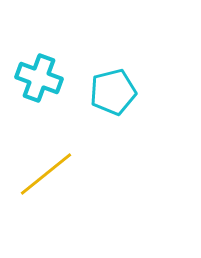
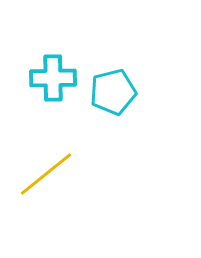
cyan cross: moved 14 px right; rotated 21 degrees counterclockwise
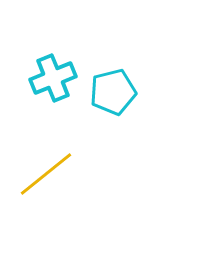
cyan cross: rotated 21 degrees counterclockwise
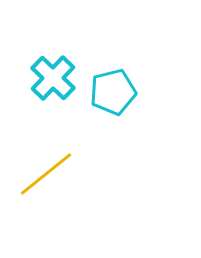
cyan cross: rotated 24 degrees counterclockwise
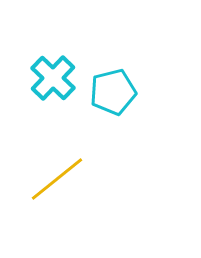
yellow line: moved 11 px right, 5 px down
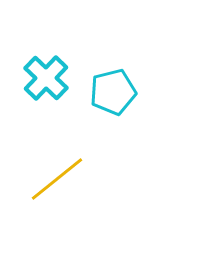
cyan cross: moved 7 px left
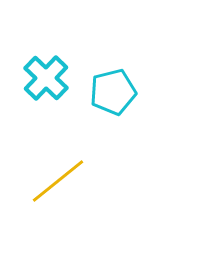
yellow line: moved 1 px right, 2 px down
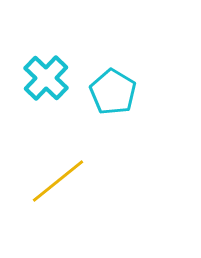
cyan pentagon: rotated 27 degrees counterclockwise
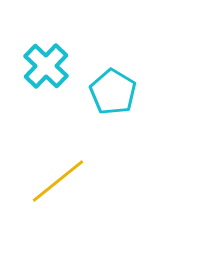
cyan cross: moved 12 px up
